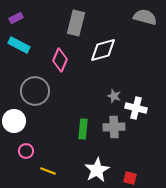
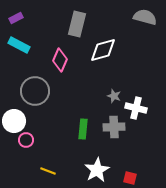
gray rectangle: moved 1 px right, 1 px down
pink circle: moved 11 px up
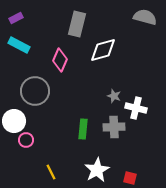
yellow line: moved 3 px right, 1 px down; rotated 42 degrees clockwise
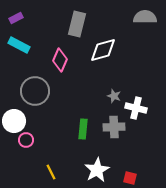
gray semicircle: rotated 15 degrees counterclockwise
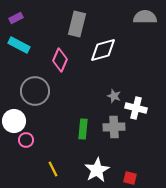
yellow line: moved 2 px right, 3 px up
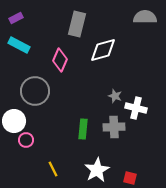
gray star: moved 1 px right
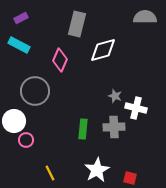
purple rectangle: moved 5 px right
yellow line: moved 3 px left, 4 px down
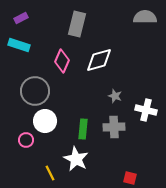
cyan rectangle: rotated 10 degrees counterclockwise
white diamond: moved 4 px left, 10 px down
pink diamond: moved 2 px right, 1 px down
white cross: moved 10 px right, 2 px down
white circle: moved 31 px right
white star: moved 21 px left, 11 px up; rotated 15 degrees counterclockwise
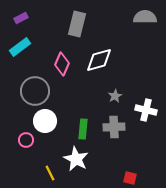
cyan rectangle: moved 1 px right, 2 px down; rotated 55 degrees counterclockwise
pink diamond: moved 3 px down
gray star: rotated 24 degrees clockwise
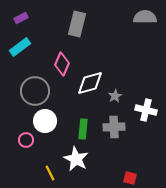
white diamond: moved 9 px left, 23 px down
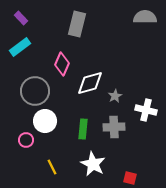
purple rectangle: rotated 72 degrees clockwise
white star: moved 17 px right, 5 px down
yellow line: moved 2 px right, 6 px up
